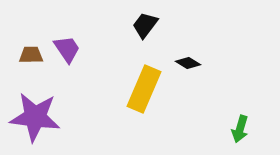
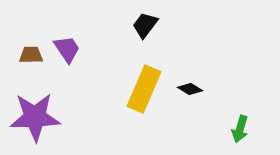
black diamond: moved 2 px right, 26 px down
purple star: rotated 9 degrees counterclockwise
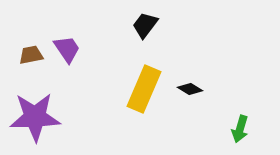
brown trapezoid: rotated 10 degrees counterclockwise
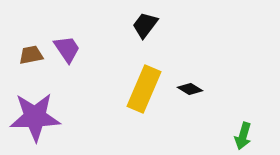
green arrow: moved 3 px right, 7 px down
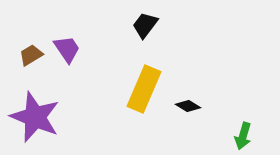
brown trapezoid: rotated 20 degrees counterclockwise
black diamond: moved 2 px left, 17 px down
purple star: rotated 24 degrees clockwise
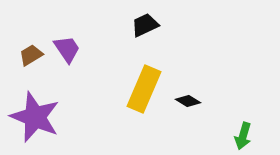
black trapezoid: rotated 28 degrees clockwise
black diamond: moved 5 px up
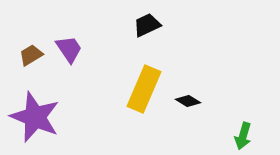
black trapezoid: moved 2 px right
purple trapezoid: moved 2 px right
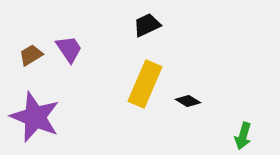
yellow rectangle: moved 1 px right, 5 px up
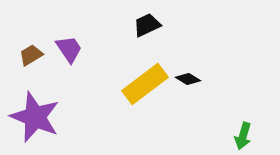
yellow rectangle: rotated 30 degrees clockwise
black diamond: moved 22 px up
